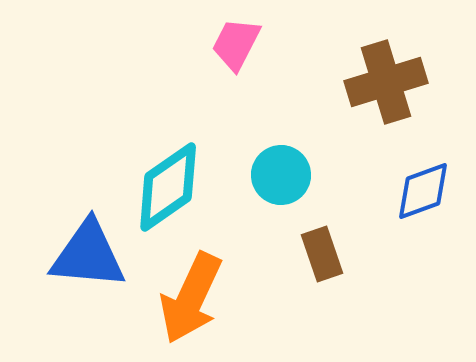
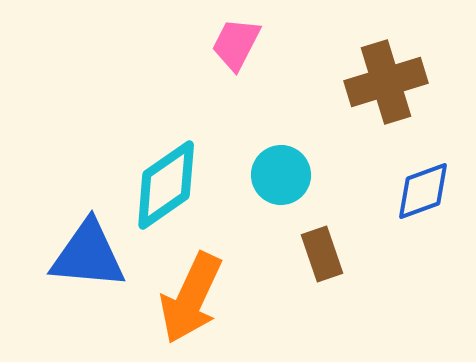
cyan diamond: moved 2 px left, 2 px up
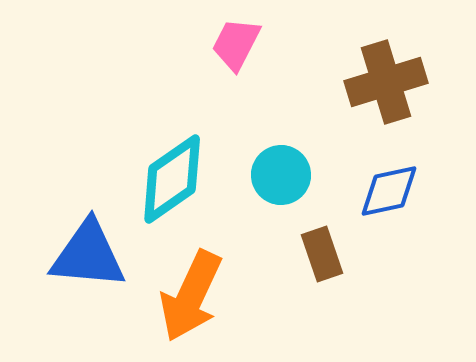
cyan diamond: moved 6 px right, 6 px up
blue diamond: moved 34 px left; rotated 8 degrees clockwise
orange arrow: moved 2 px up
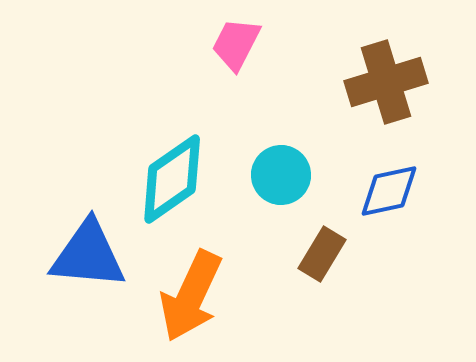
brown rectangle: rotated 50 degrees clockwise
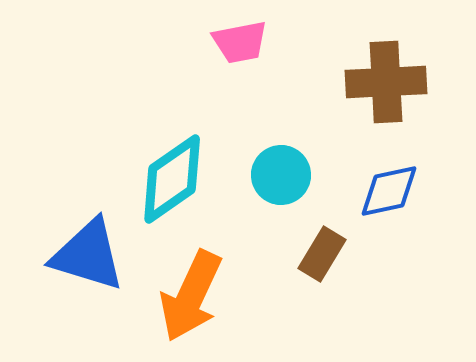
pink trapezoid: moved 4 px right, 2 px up; rotated 128 degrees counterclockwise
brown cross: rotated 14 degrees clockwise
blue triangle: rotated 12 degrees clockwise
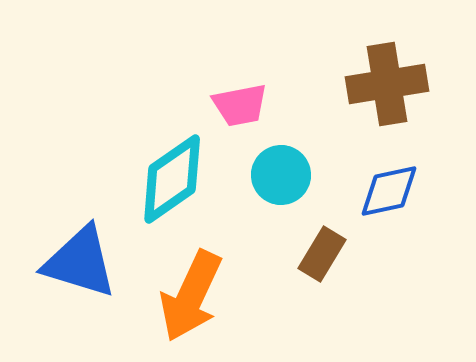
pink trapezoid: moved 63 px down
brown cross: moved 1 px right, 2 px down; rotated 6 degrees counterclockwise
blue triangle: moved 8 px left, 7 px down
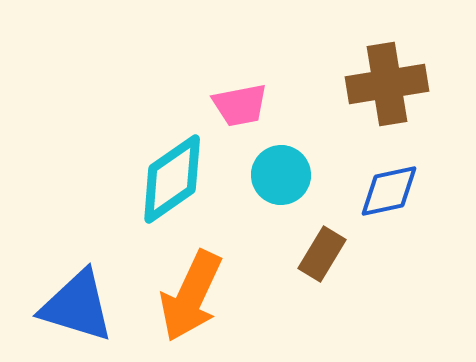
blue triangle: moved 3 px left, 44 px down
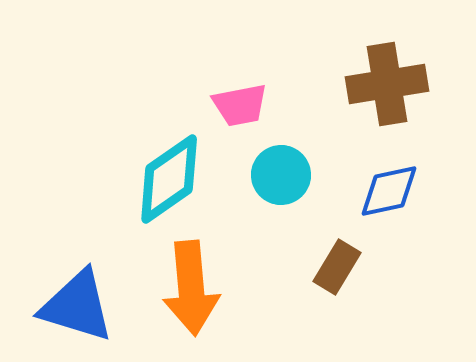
cyan diamond: moved 3 px left
brown rectangle: moved 15 px right, 13 px down
orange arrow: moved 8 px up; rotated 30 degrees counterclockwise
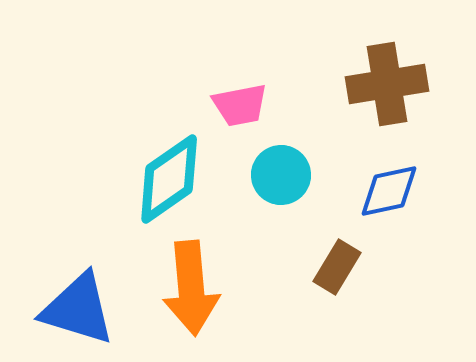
blue triangle: moved 1 px right, 3 px down
